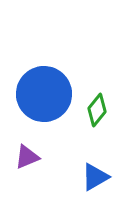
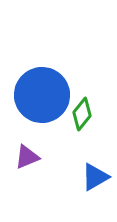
blue circle: moved 2 px left, 1 px down
green diamond: moved 15 px left, 4 px down
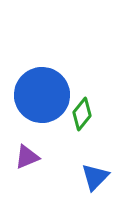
blue triangle: rotated 16 degrees counterclockwise
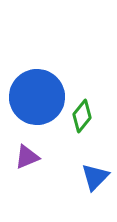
blue circle: moved 5 px left, 2 px down
green diamond: moved 2 px down
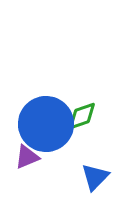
blue circle: moved 9 px right, 27 px down
green diamond: rotated 32 degrees clockwise
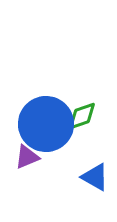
blue triangle: rotated 44 degrees counterclockwise
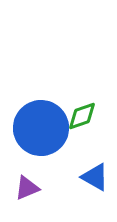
blue circle: moved 5 px left, 4 px down
purple triangle: moved 31 px down
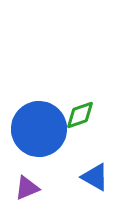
green diamond: moved 2 px left, 1 px up
blue circle: moved 2 px left, 1 px down
